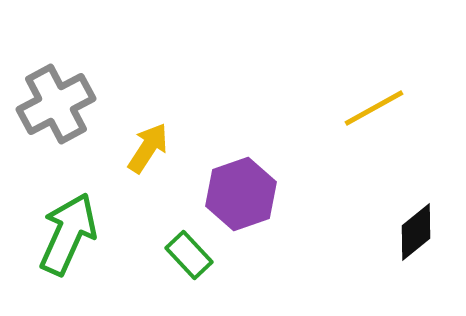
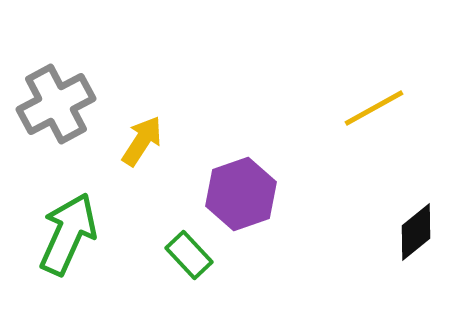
yellow arrow: moved 6 px left, 7 px up
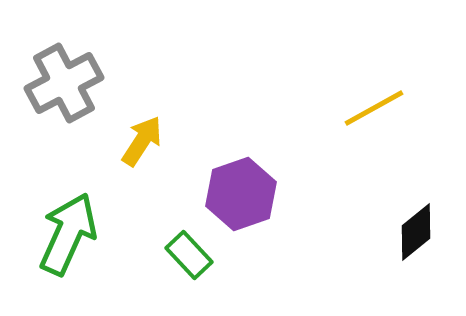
gray cross: moved 8 px right, 21 px up
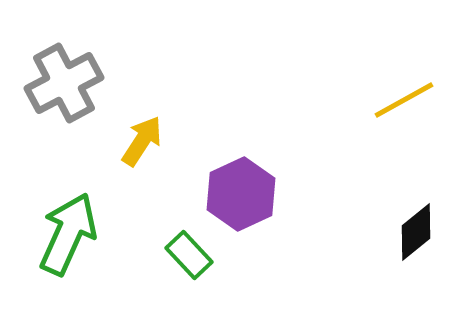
yellow line: moved 30 px right, 8 px up
purple hexagon: rotated 6 degrees counterclockwise
